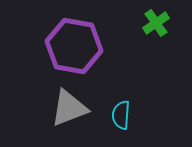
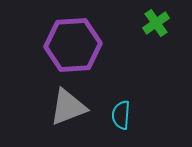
purple hexagon: moved 1 px left, 1 px up; rotated 14 degrees counterclockwise
gray triangle: moved 1 px left, 1 px up
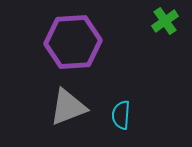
green cross: moved 9 px right, 2 px up
purple hexagon: moved 3 px up
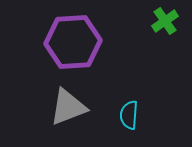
cyan semicircle: moved 8 px right
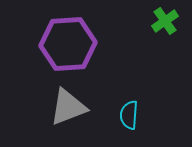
purple hexagon: moved 5 px left, 2 px down
